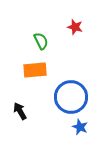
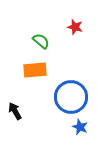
green semicircle: rotated 24 degrees counterclockwise
black arrow: moved 5 px left
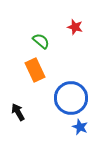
orange rectangle: rotated 70 degrees clockwise
blue circle: moved 1 px down
black arrow: moved 3 px right, 1 px down
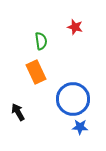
green semicircle: rotated 42 degrees clockwise
orange rectangle: moved 1 px right, 2 px down
blue circle: moved 2 px right, 1 px down
blue star: rotated 21 degrees counterclockwise
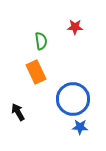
red star: rotated 14 degrees counterclockwise
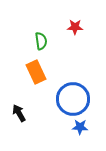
black arrow: moved 1 px right, 1 px down
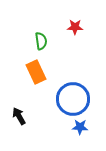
black arrow: moved 3 px down
